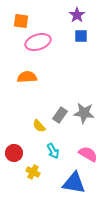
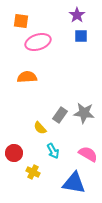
yellow semicircle: moved 1 px right, 2 px down
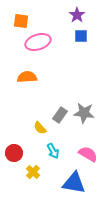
yellow cross: rotated 16 degrees clockwise
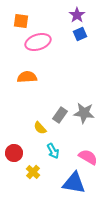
blue square: moved 1 px left, 2 px up; rotated 24 degrees counterclockwise
pink semicircle: moved 3 px down
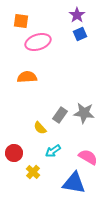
cyan arrow: rotated 84 degrees clockwise
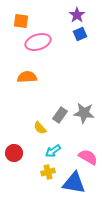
yellow cross: moved 15 px right; rotated 32 degrees clockwise
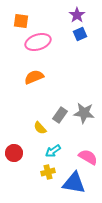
orange semicircle: moved 7 px right; rotated 18 degrees counterclockwise
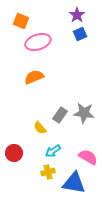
orange square: rotated 14 degrees clockwise
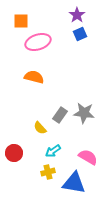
orange square: rotated 21 degrees counterclockwise
orange semicircle: rotated 36 degrees clockwise
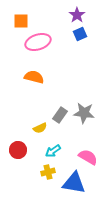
yellow semicircle: rotated 72 degrees counterclockwise
red circle: moved 4 px right, 3 px up
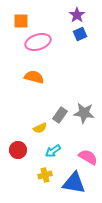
yellow cross: moved 3 px left, 3 px down
